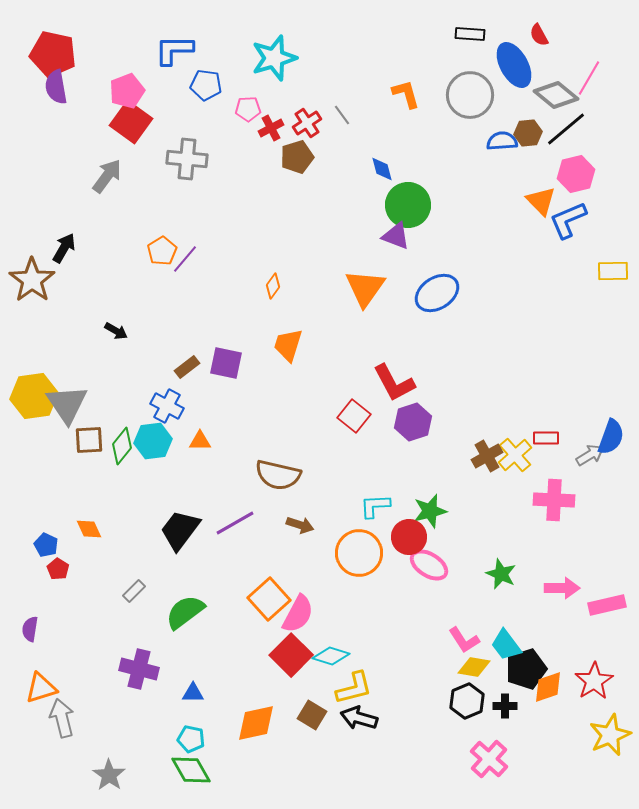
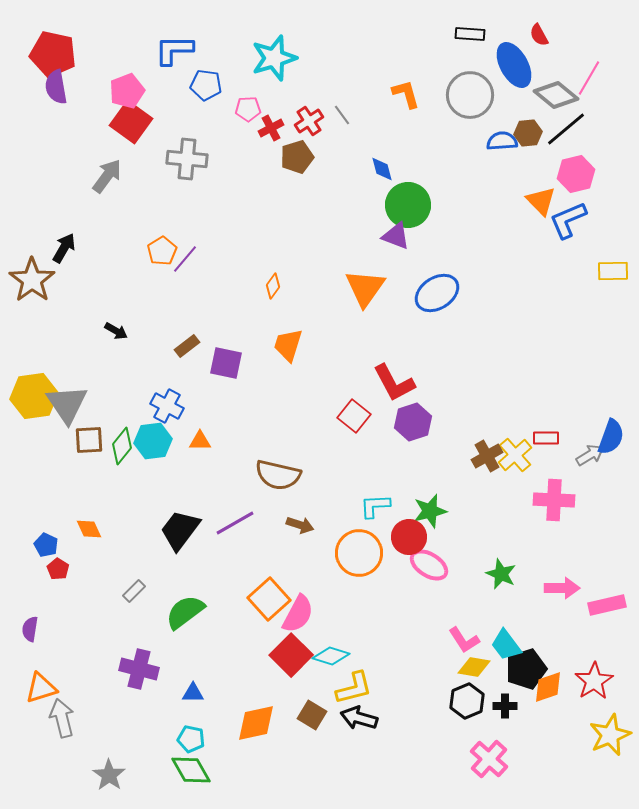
red cross at (307, 123): moved 2 px right, 2 px up
brown rectangle at (187, 367): moved 21 px up
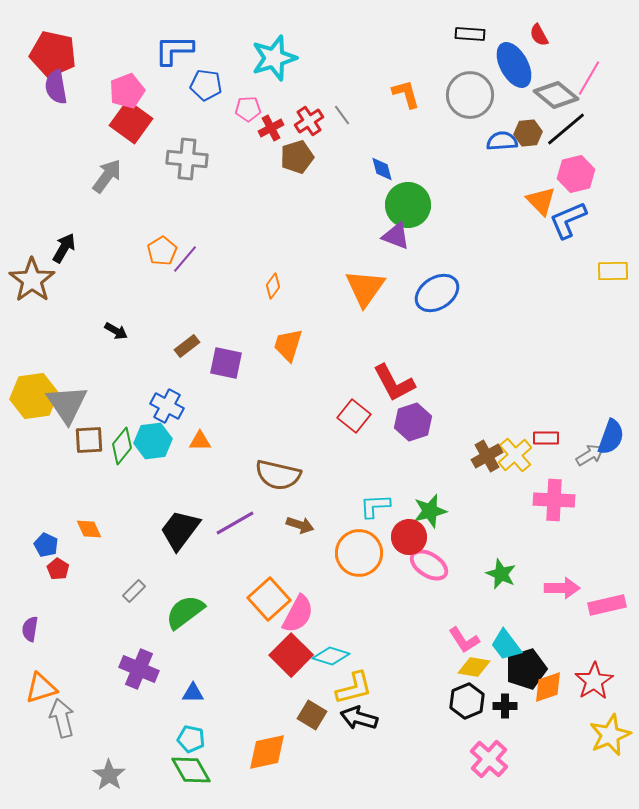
purple cross at (139, 669): rotated 9 degrees clockwise
orange diamond at (256, 723): moved 11 px right, 29 px down
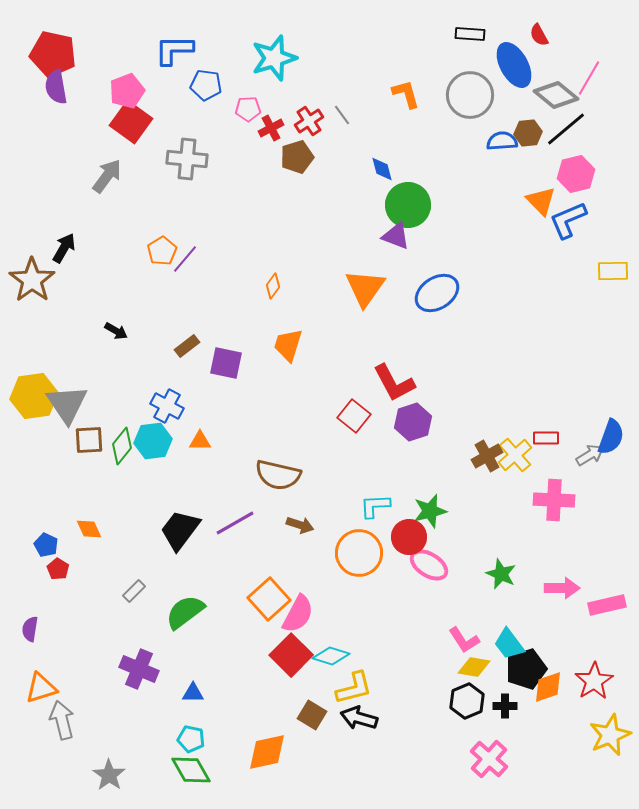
cyan trapezoid at (506, 645): moved 3 px right, 1 px up
gray arrow at (62, 718): moved 2 px down
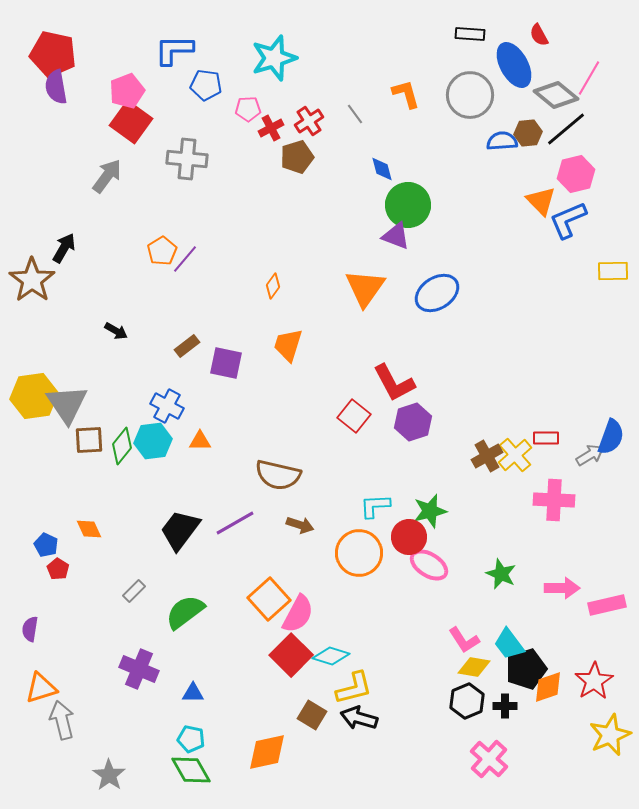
gray line at (342, 115): moved 13 px right, 1 px up
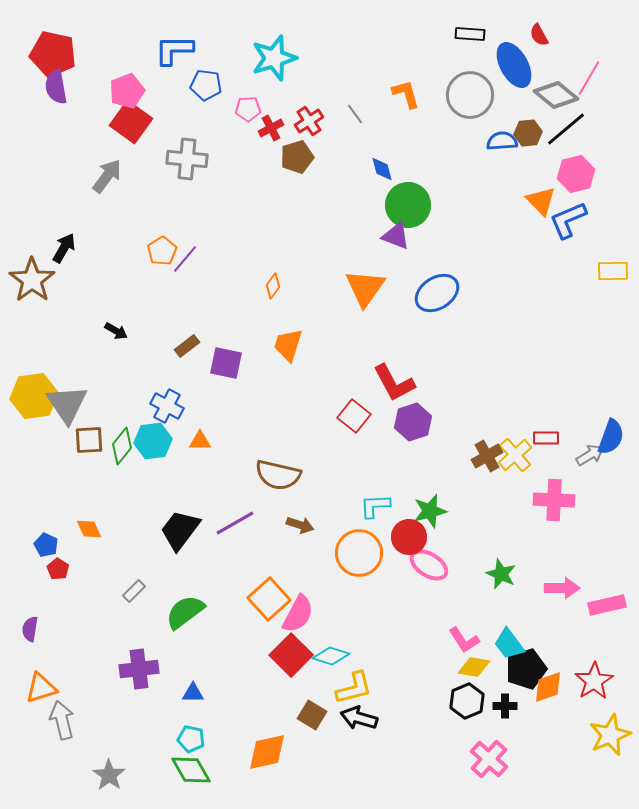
purple cross at (139, 669): rotated 30 degrees counterclockwise
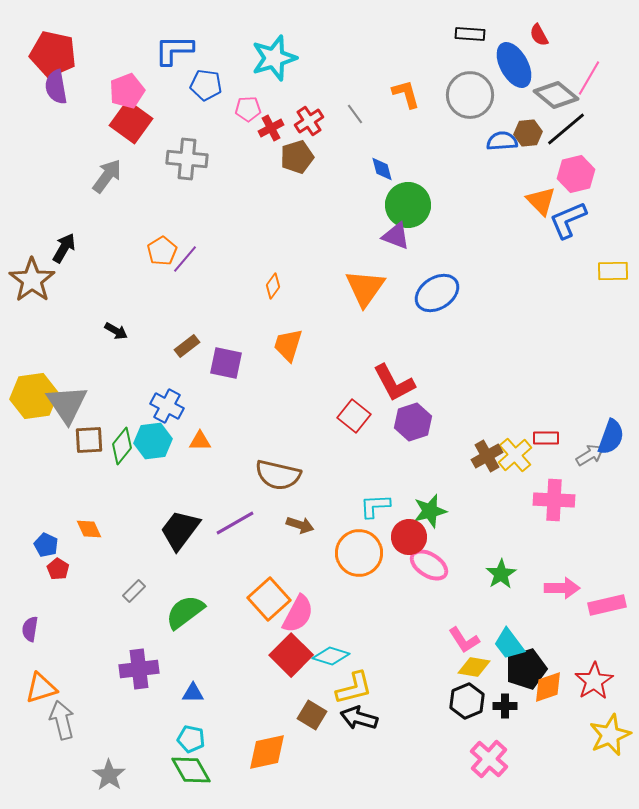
green star at (501, 574): rotated 16 degrees clockwise
